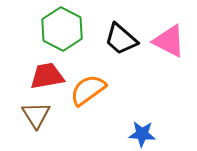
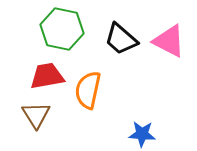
green hexagon: rotated 15 degrees counterclockwise
orange semicircle: rotated 42 degrees counterclockwise
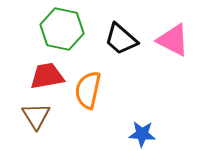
pink triangle: moved 4 px right, 1 px up
brown triangle: moved 1 px down
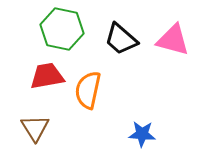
pink triangle: rotated 12 degrees counterclockwise
brown triangle: moved 1 px left, 12 px down
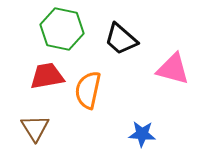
pink triangle: moved 29 px down
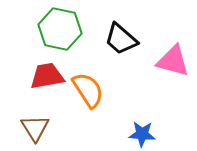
green hexagon: moved 2 px left
pink triangle: moved 8 px up
orange semicircle: rotated 135 degrees clockwise
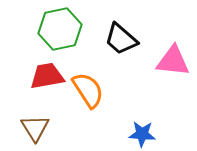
green hexagon: rotated 24 degrees counterclockwise
pink triangle: rotated 9 degrees counterclockwise
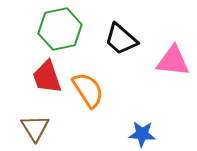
red trapezoid: moved 1 px down; rotated 99 degrees counterclockwise
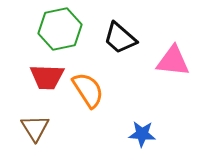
black trapezoid: moved 1 px left, 1 px up
red trapezoid: rotated 69 degrees counterclockwise
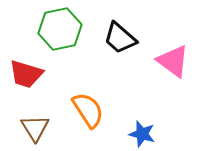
pink triangle: rotated 30 degrees clockwise
red trapezoid: moved 21 px left, 3 px up; rotated 15 degrees clockwise
orange semicircle: moved 20 px down
blue star: rotated 12 degrees clockwise
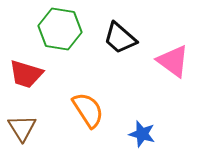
green hexagon: rotated 21 degrees clockwise
brown triangle: moved 13 px left
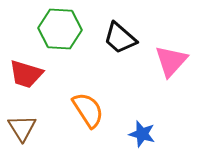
green hexagon: rotated 6 degrees counterclockwise
pink triangle: moved 2 px left; rotated 36 degrees clockwise
